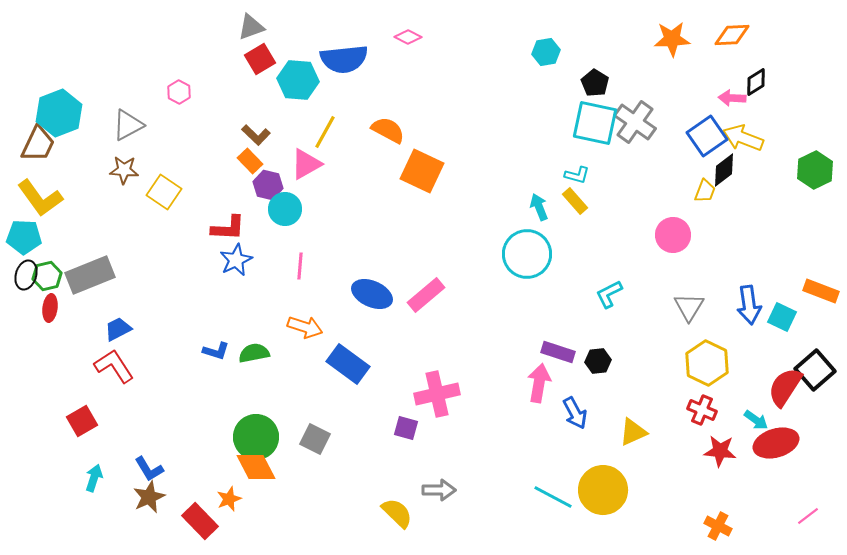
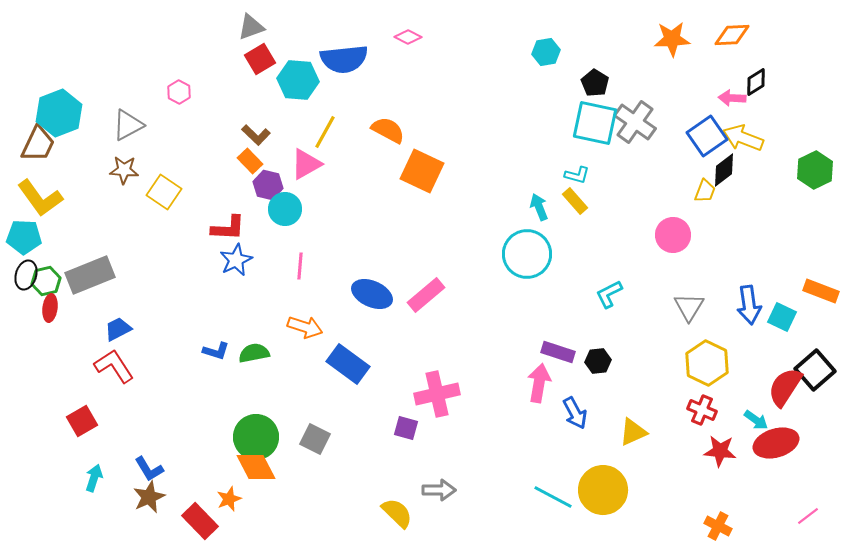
green hexagon at (47, 276): moved 1 px left, 5 px down
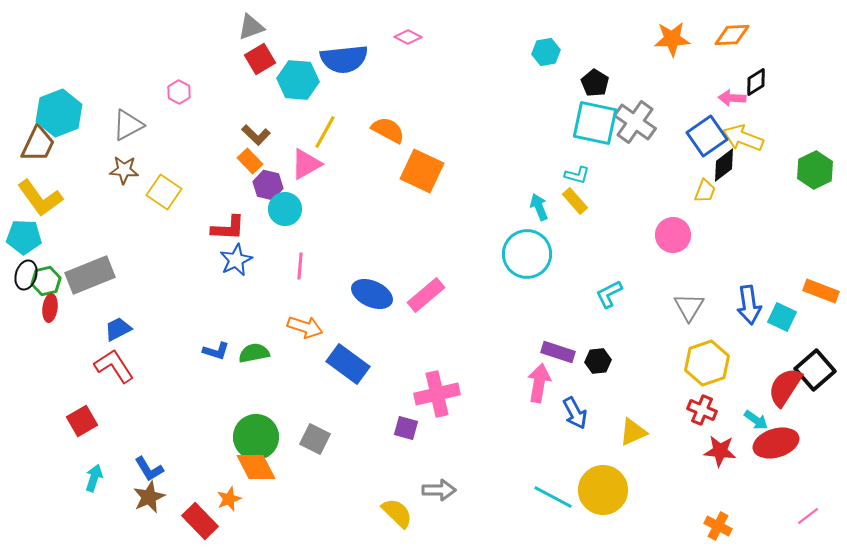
black diamond at (724, 170): moved 5 px up
yellow hexagon at (707, 363): rotated 15 degrees clockwise
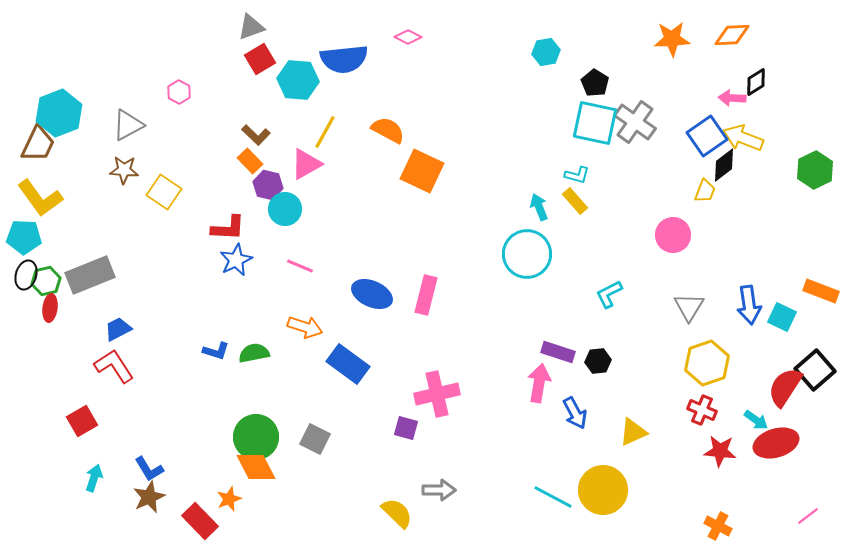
pink line at (300, 266): rotated 72 degrees counterclockwise
pink rectangle at (426, 295): rotated 36 degrees counterclockwise
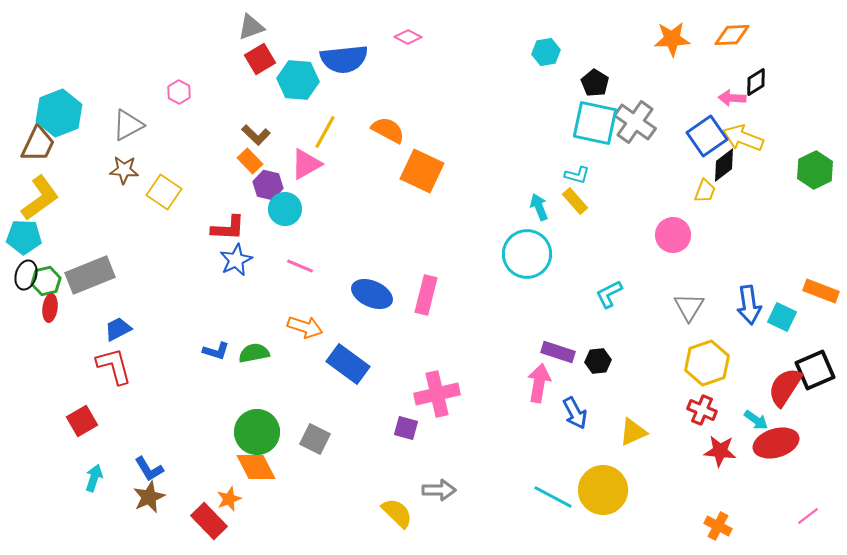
yellow L-shape at (40, 198): rotated 90 degrees counterclockwise
red L-shape at (114, 366): rotated 18 degrees clockwise
black square at (815, 370): rotated 18 degrees clockwise
green circle at (256, 437): moved 1 px right, 5 px up
red rectangle at (200, 521): moved 9 px right
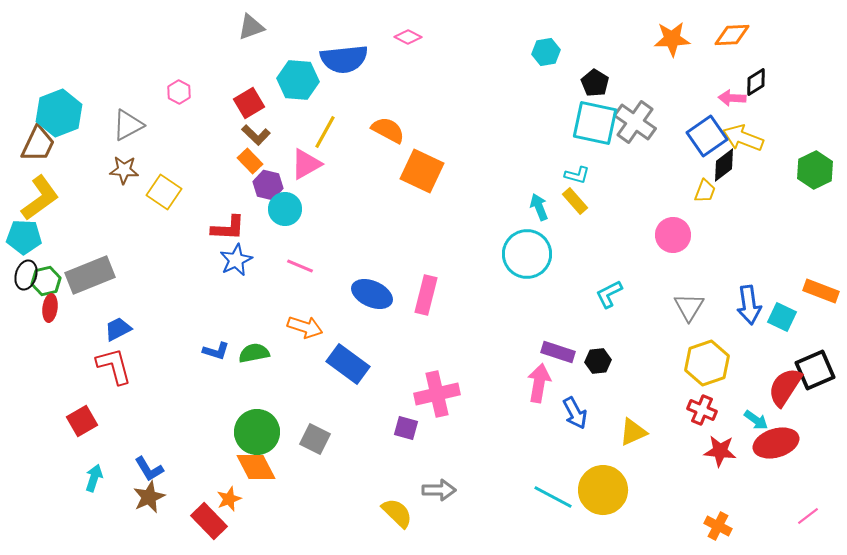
red square at (260, 59): moved 11 px left, 44 px down
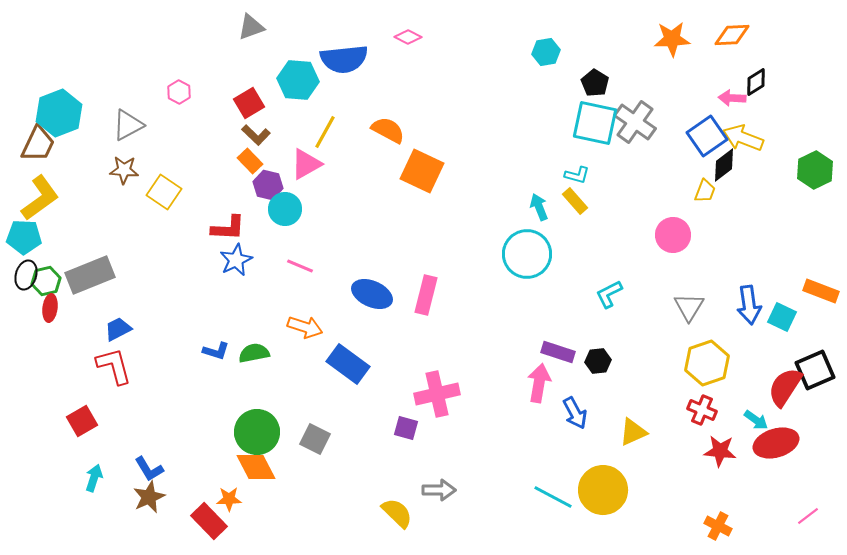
orange star at (229, 499): rotated 20 degrees clockwise
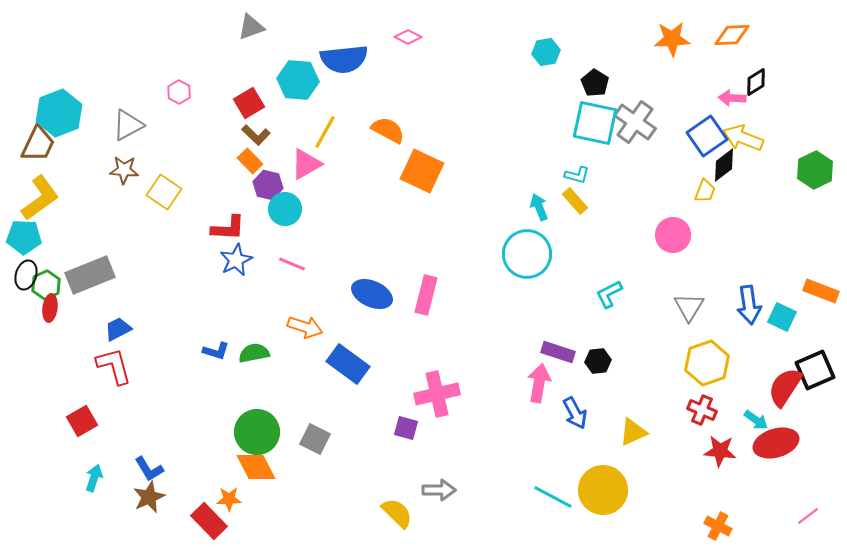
pink line at (300, 266): moved 8 px left, 2 px up
green hexagon at (46, 281): moved 4 px down; rotated 12 degrees counterclockwise
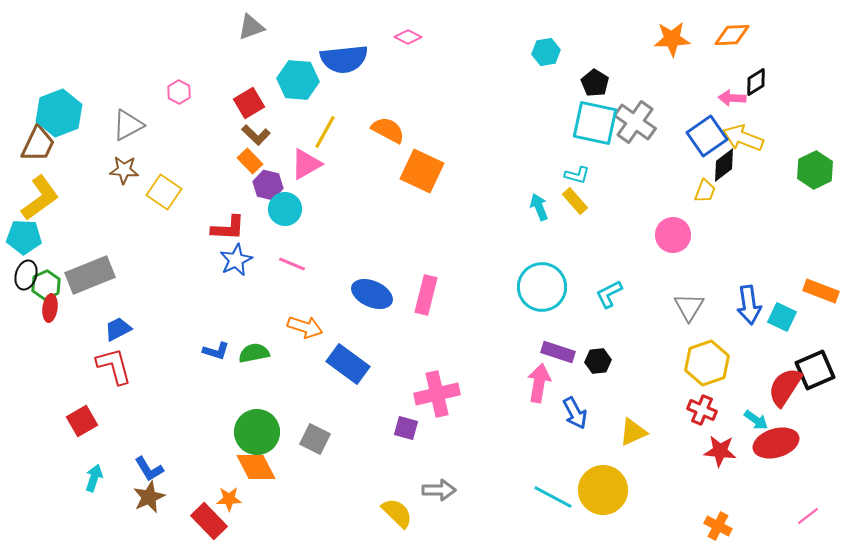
cyan circle at (527, 254): moved 15 px right, 33 px down
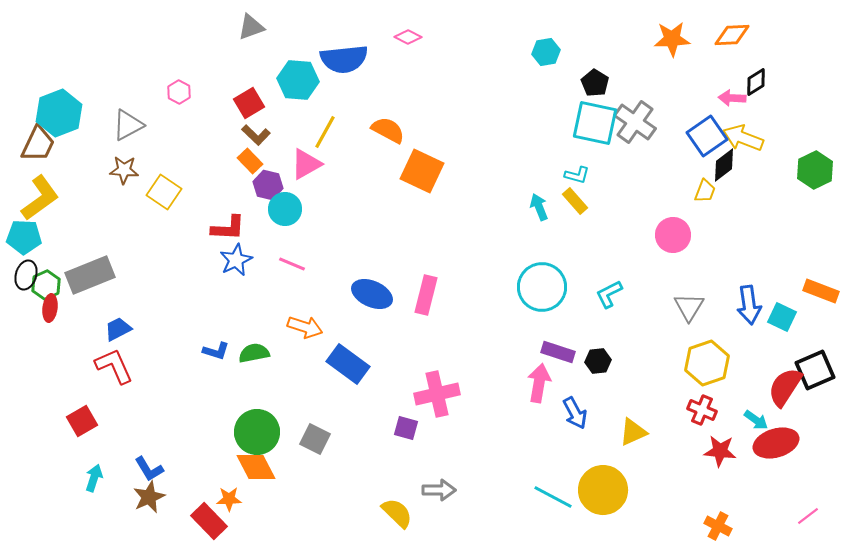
red L-shape at (114, 366): rotated 9 degrees counterclockwise
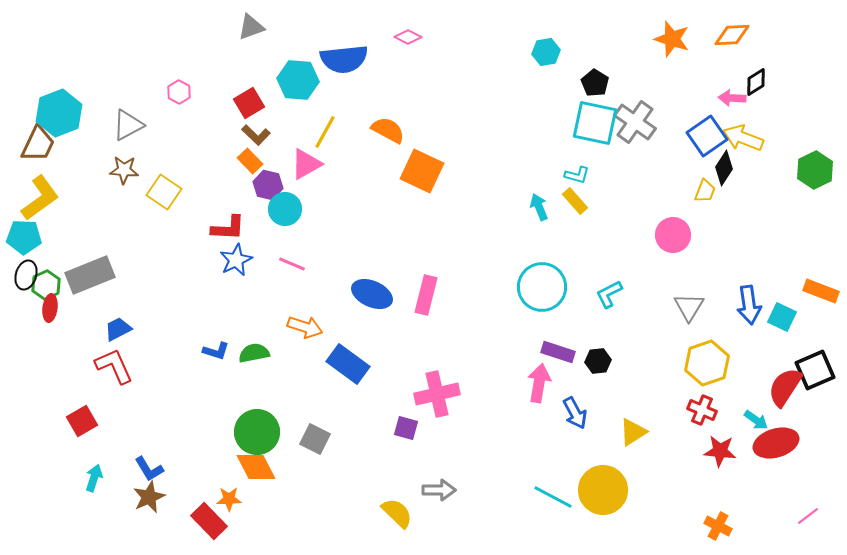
orange star at (672, 39): rotated 21 degrees clockwise
black diamond at (724, 165): moved 3 px down; rotated 20 degrees counterclockwise
yellow triangle at (633, 432): rotated 8 degrees counterclockwise
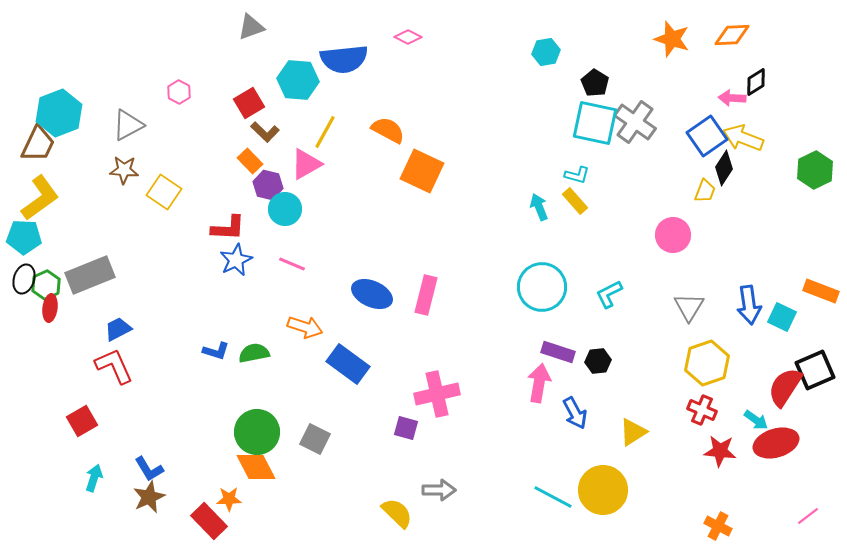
brown L-shape at (256, 135): moved 9 px right, 3 px up
black ellipse at (26, 275): moved 2 px left, 4 px down
